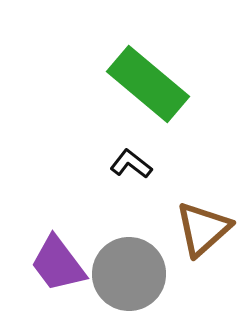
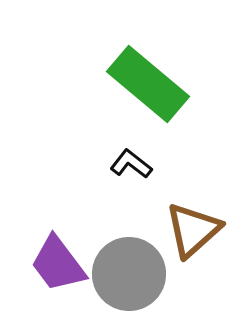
brown triangle: moved 10 px left, 1 px down
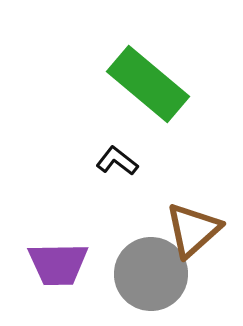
black L-shape: moved 14 px left, 3 px up
purple trapezoid: rotated 54 degrees counterclockwise
gray circle: moved 22 px right
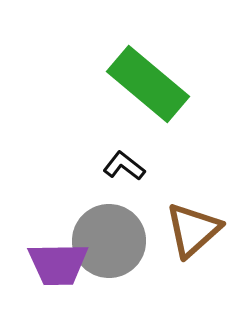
black L-shape: moved 7 px right, 5 px down
gray circle: moved 42 px left, 33 px up
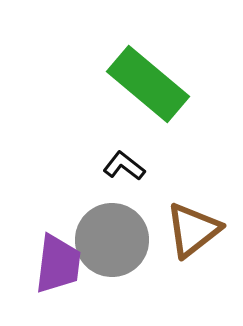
brown triangle: rotated 4 degrees clockwise
gray circle: moved 3 px right, 1 px up
purple trapezoid: rotated 82 degrees counterclockwise
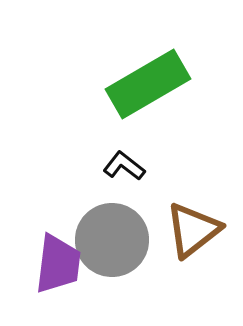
green rectangle: rotated 70 degrees counterclockwise
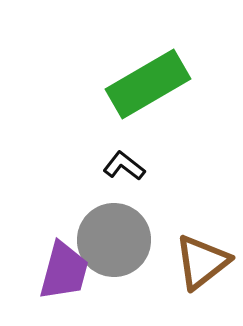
brown triangle: moved 9 px right, 32 px down
gray circle: moved 2 px right
purple trapezoid: moved 6 px right, 7 px down; rotated 8 degrees clockwise
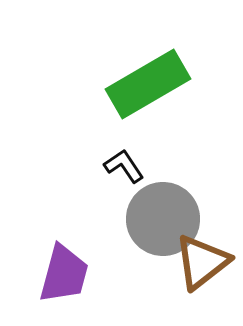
black L-shape: rotated 18 degrees clockwise
gray circle: moved 49 px right, 21 px up
purple trapezoid: moved 3 px down
